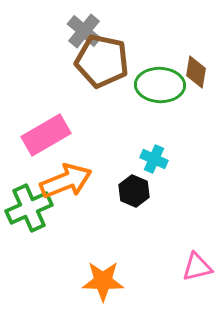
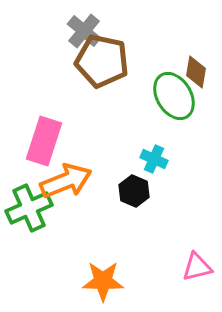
green ellipse: moved 14 px right, 11 px down; rotated 57 degrees clockwise
pink rectangle: moved 2 px left, 6 px down; rotated 42 degrees counterclockwise
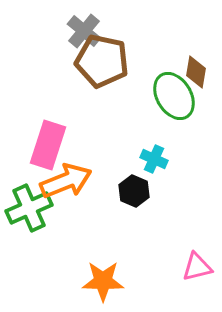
pink rectangle: moved 4 px right, 4 px down
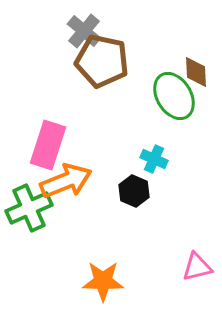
brown diamond: rotated 12 degrees counterclockwise
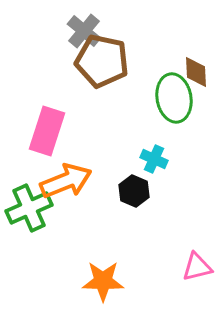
green ellipse: moved 2 px down; rotated 21 degrees clockwise
pink rectangle: moved 1 px left, 14 px up
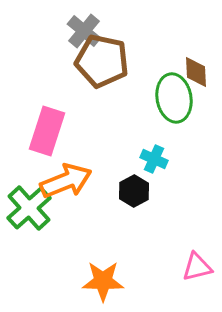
black hexagon: rotated 8 degrees clockwise
green cross: rotated 18 degrees counterclockwise
